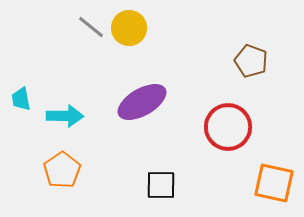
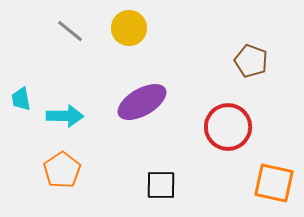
gray line: moved 21 px left, 4 px down
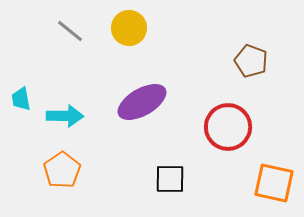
black square: moved 9 px right, 6 px up
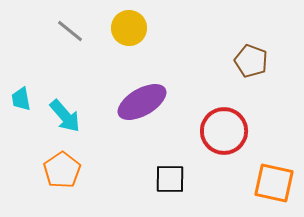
cyan arrow: rotated 48 degrees clockwise
red circle: moved 4 px left, 4 px down
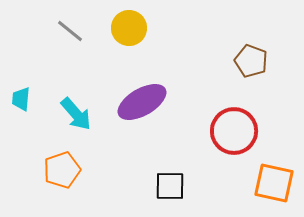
cyan trapezoid: rotated 15 degrees clockwise
cyan arrow: moved 11 px right, 2 px up
red circle: moved 10 px right
orange pentagon: rotated 15 degrees clockwise
black square: moved 7 px down
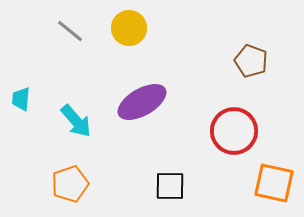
cyan arrow: moved 7 px down
orange pentagon: moved 8 px right, 14 px down
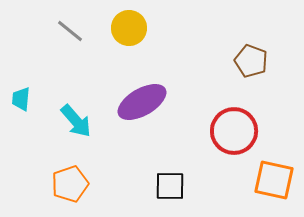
orange square: moved 3 px up
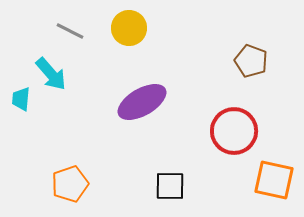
gray line: rotated 12 degrees counterclockwise
cyan arrow: moved 25 px left, 47 px up
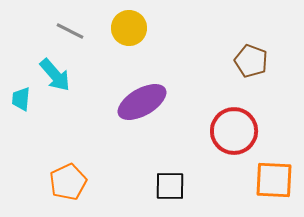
cyan arrow: moved 4 px right, 1 px down
orange square: rotated 9 degrees counterclockwise
orange pentagon: moved 2 px left, 2 px up; rotated 6 degrees counterclockwise
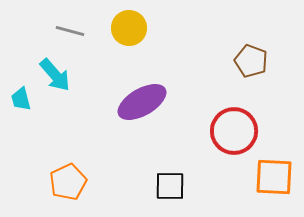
gray line: rotated 12 degrees counterclockwise
cyan trapezoid: rotated 20 degrees counterclockwise
orange square: moved 3 px up
